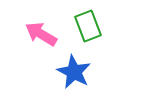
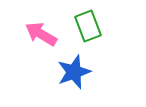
blue star: rotated 24 degrees clockwise
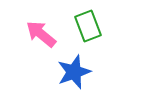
pink arrow: rotated 8 degrees clockwise
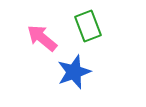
pink arrow: moved 1 px right, 4 px down
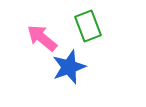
blue star: moved 5 px left, 5 px up
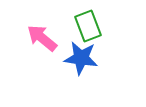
blue star: moved 12 px right, 9 px up; rotated 28 degrees clockwise
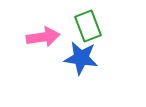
pink arrow: moved 1 px right, 1 px up; rotated 132 degrees clockwise
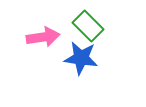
green rectangle: rotated 24 degrees counterclockwise
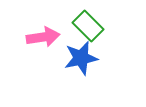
blue star: rotated 20 degrees counterclockwise
